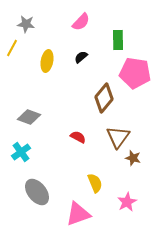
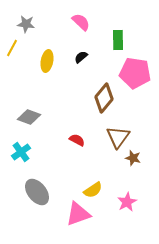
pink semicircle: rotated 90 degrees counterclockwise
red semicircle: moved 1 px left, 3 px down
yellow semicircle: moved 2 px left, 7 px down; rotated 78 degrees clockwise
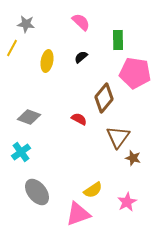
red semicircle: moved 2 px right, 21 px up
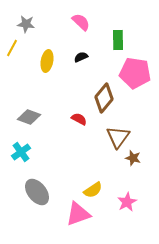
black semicircle: rotated 16 degrees clockwise
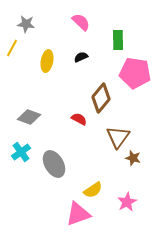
brown diamond: moved 3 px left
gray ellipse: moved 17 px right, 28 px up; rotated 8 degrees clockwise
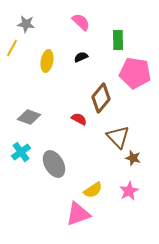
brown triangle: rotated 20 degrees counterclockwise
pink star: moved 2 px right, 11 px up
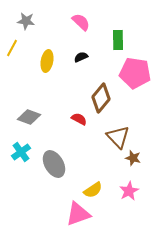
gray star: moved 3 px up
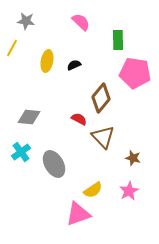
black semicircle: moved 7 px left, 8 px down
gray diamond: rotated 15 degrees counterclockwise
brown triangle: moved 15 px left
